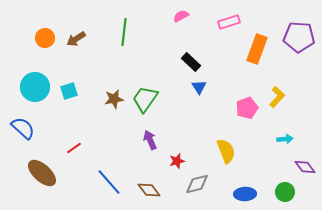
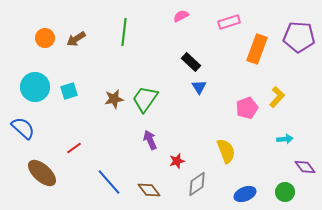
gray diamond: rotated 20 degrees counterclockwise
blue ellipse: rotated 20 degrees counterclockwise
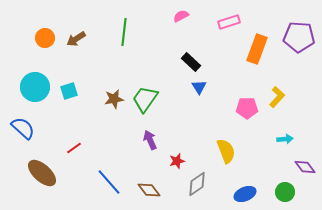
pink pentagon: rotated 20 degrees clockwise
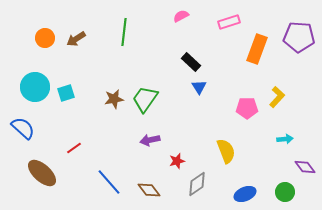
cyan square: moved 3 px left, 2 px down
purple arrow: rotated 78 degrees counterclockwise
